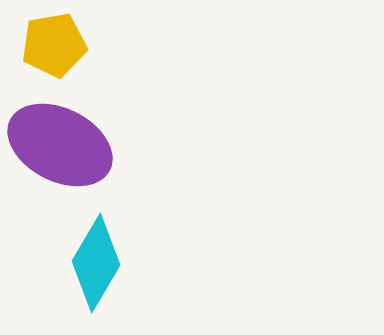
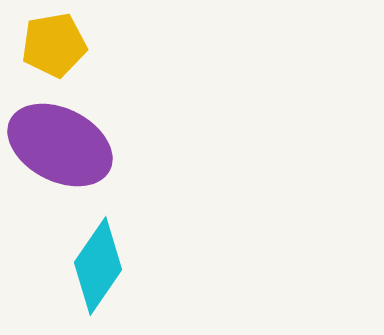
cyan diamond: moved 2 px right, 3 px down; rotated 4 degrees clockwise
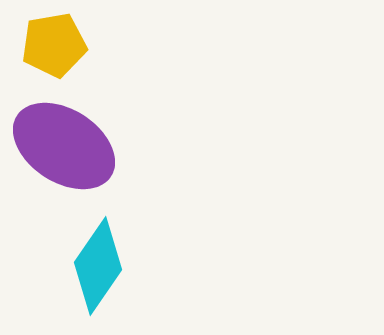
purple ellipse: moved 4 px right, 1 px down; rotated 6 degrees clockwise
